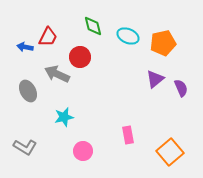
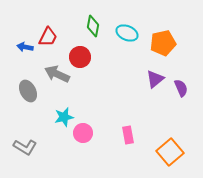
green diamond: rotated 25 degrees clockwise
cyan ellipse: moved 1 px left, 3 px up
pink circle: moved 18 px up
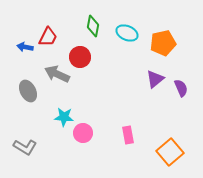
cyan star: rotated 18 degrees clockwise
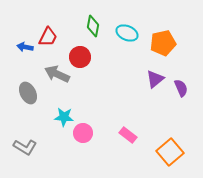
gray ellipse: moved 2 px down
pink rectangle: rotated 42 degrees counterclockwise
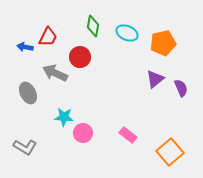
gray arrow: moved 2 px left, 1 px up
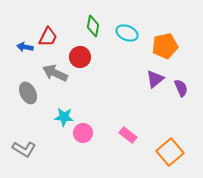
orange pentagon: moved 2 px right, 3 px down
gray L-shape: moved 1 px left, 2 px down
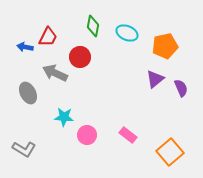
pink circle: moved 4 px right, 2 px down
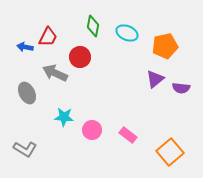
purple semicircle: rotated 120 degrees clockwise
gray ellipse: moved 1 px left
pink circle: moved 5 px right, 5 px up
gray L-shape: moved 1 px right
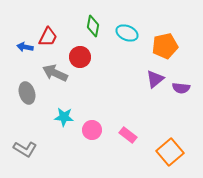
gray ellipse: rotated 10 degrees clockwise
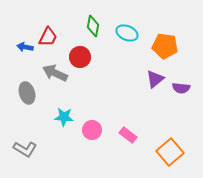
orange pentagon: rotated 20 degrees clockwise
